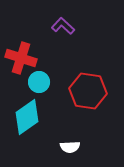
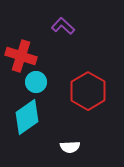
red cross: moved 2 px up
cyan circle: moved 3 px left
red hexagon: rotated 21 degrees clockwise
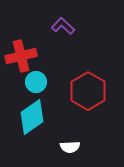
red cross: rotated 32 degrees counterclockwise
cyan diamond: moved 5 px right
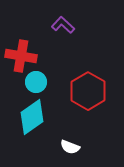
purple L-shape: moved 1 px up
red cross: rotated 24 degrees clockwise
white semicircle: rotated 24 degrees clockwise
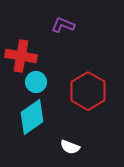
purple L-shape: rotated 20 degrees counterclockwise
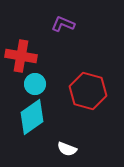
purple L-shape: moved 1 px up
cyan circle: moved 1 px left, 2 px down
red hexagon: rotated 15 degrees counterclockwise
white semicircle: moved 3 px left, 2 px down
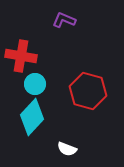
purple L-shape: moved 1 px right, 4 px up
cyan diamond: rotated 12 degrees counterclockwise
